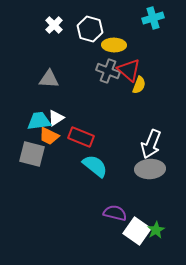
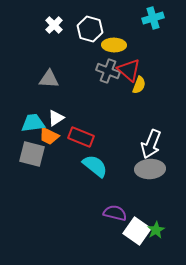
cyan trapezoid: moved 6 px left, 2 px down
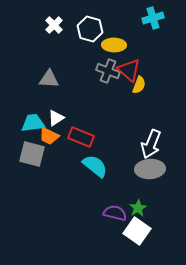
green star: moved 18 px left, 22 px up
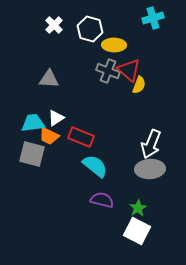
purple semicircle: moved 13 px left, 13 px up
white square: rotated 8 degrees counterclockwise
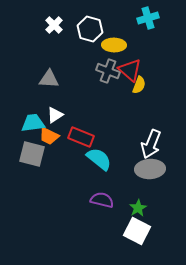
cyan cross: moved 5 px left
red triangle: moved 1 px right
white triangle: moved 1 px left, 3 px up
cyan semicircle: moved 4 px right, 7 px up
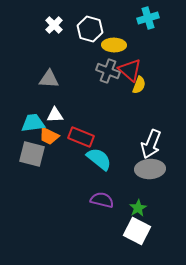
white triangle: rotated 30 degrees clockwise
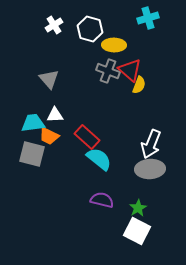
white cross: rotated 12 degrees clockwise
gray triangle: rotated 45 degrees clockwise
red rectangle: moved 6 px right; rotated 20 degrees clockwise
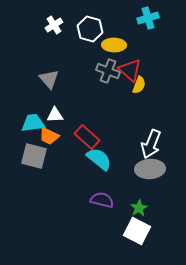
gray square: moved 2 px right, 2 px down
green star: moved 1 px right
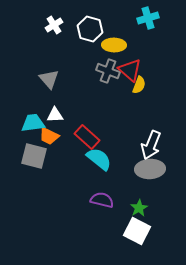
white arrow: moved 1 px down
